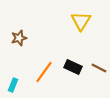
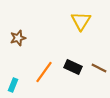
brown star: moved 1 px left
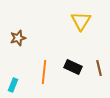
brown line: rotated 49 degrees clockwise
orange line: rotated 30 degrees counterclockwise
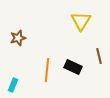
brown line: moved 12 px up
orange line: moved 3 px right, 2 px up
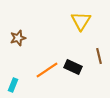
orange line: rotated 50 degrees clockwise
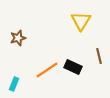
cyan rectangle: moved 1 px right, 1 px up
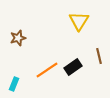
yellow triangle: moved 2 px left
black rectangle: rotated 60 degrees counterclockwise
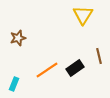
yellow triangle: moved 4 px right, 6 px up
black rectangle: moved 2 px right, 1 px down
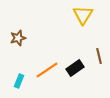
cyan rectangle: moved 5 px right, 3 px up
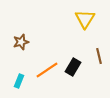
yellow triangle: moved 2 px right, 4 px down
brown star: moved 3 px right, 4 px down
black rectangle: moved 2 px left, 1 px up; rotated 24 degrees counterclockwise
